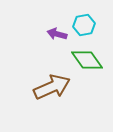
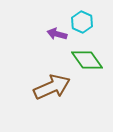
cyan hexagon: moved 2 px left, 3 px up; rotated 25 degrees counterclockwise
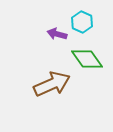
green diamond: moved 1 px up
brown arrow: moved 3 px up
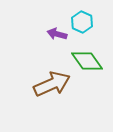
green diamond: moved 2 px down
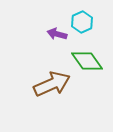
cyan hexagon: rotated 10 degrees clockwise
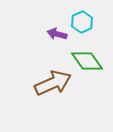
brown arrow: moved 1 px right, 1 px up
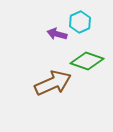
cyan hexagon: moved 2 px left
green diamond: rotated 36 degrees counterclockwise
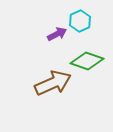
cyan hexagon: moved 1 px up
purple arrow: rotated 138 degrees clockwise
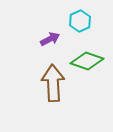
purple arrow: moved 7 px left, 5 px down
brown arrow: rotated 69 degrees counterclockwise
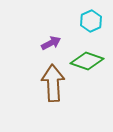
cyan hexagon: moved 11 px right
purple arrow: moved 1 px right, 4 px down
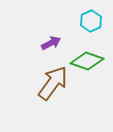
brown arrow: rotated 39 degrees clockwise
